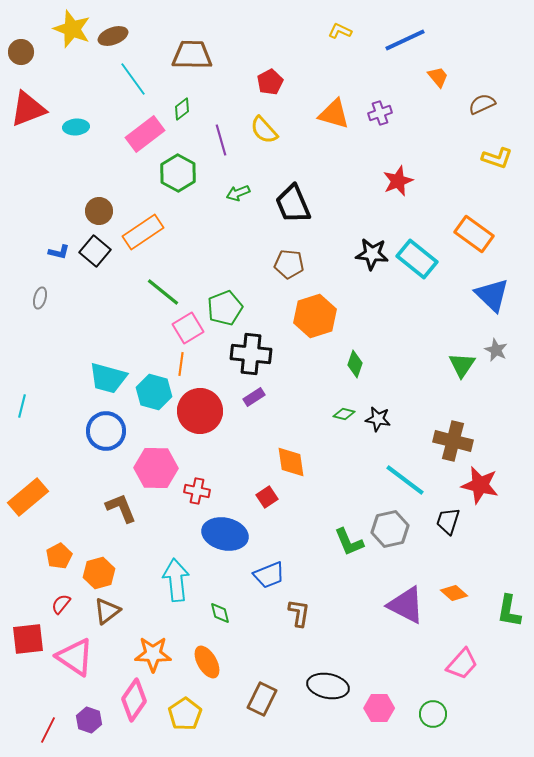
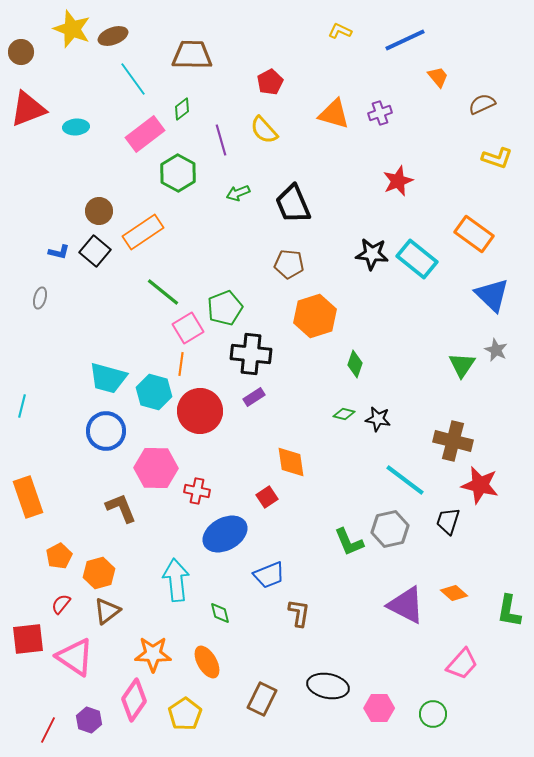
orange rectangle at (28, 497): rotated 69 degrees counterclockwise
blue ellipse at (225, 534): rotated 42 degrees counterclockwise
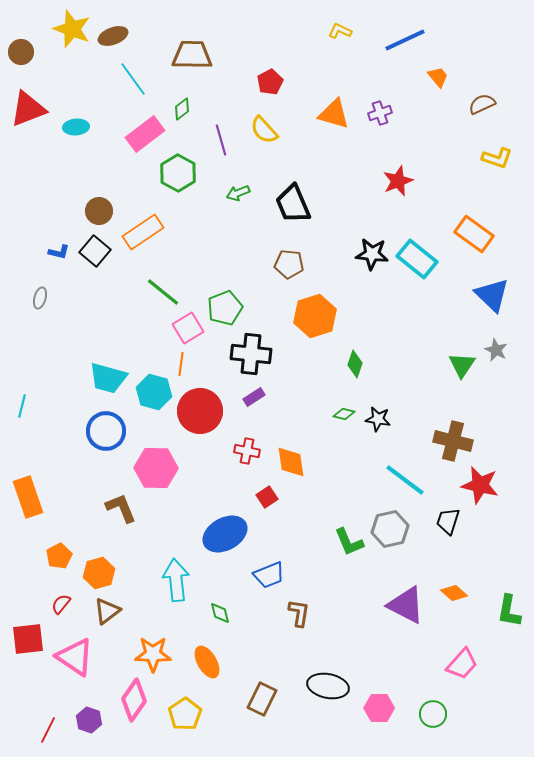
red cross at (197, 491): moved 50 px right, 40 px up
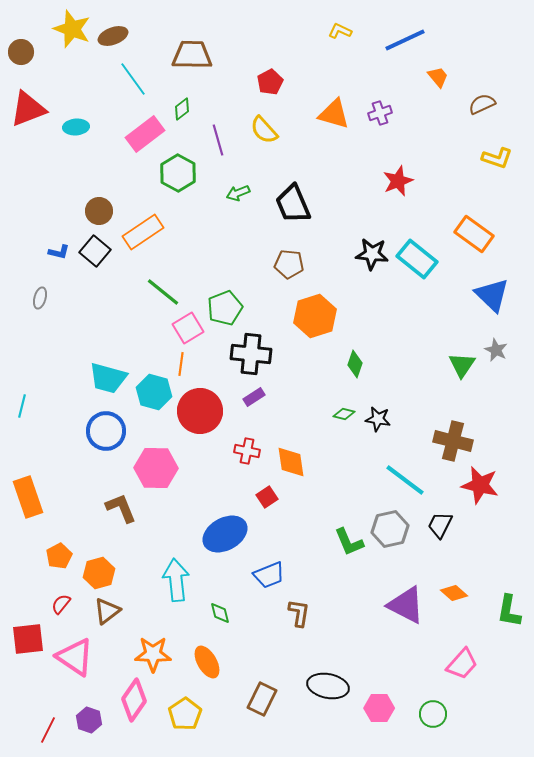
purple line at (221, 140): moved 3 px left
black trapezoid at (448, 521): moved 8 px left, 4 px down; rotated 8 degrees clockwise
